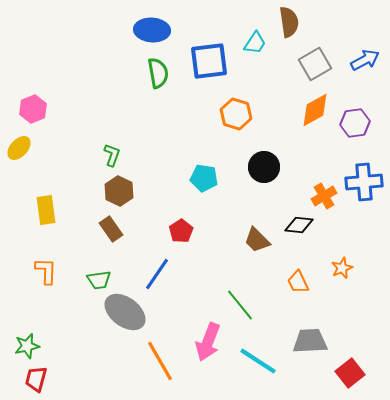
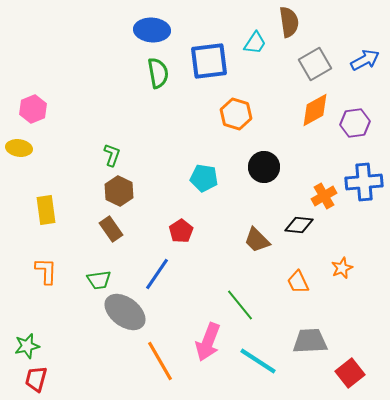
yellow ellipse: rotated 55 degrees clockwise
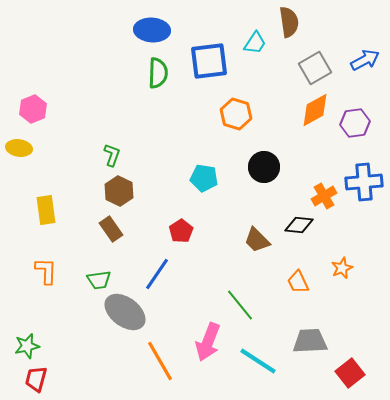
gray square: moved 4 px down
green semicircle: rotated 12 degrees clockwise
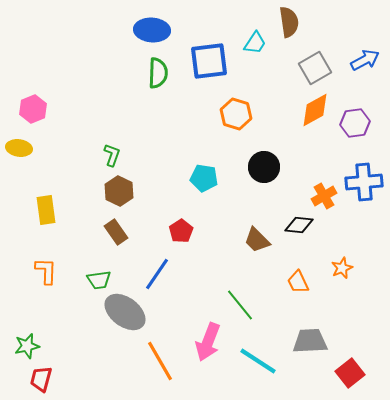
brown rectangle: moved 5 px right, 3 px down
red trapezoid: moved 5 px right
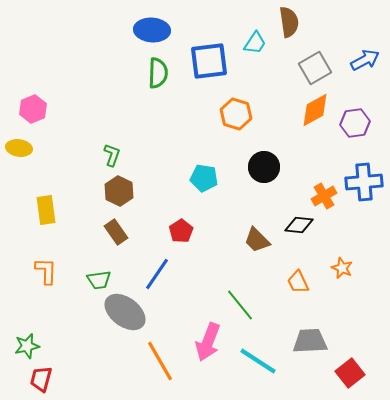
orange star: rotated 25 degrees counterclockwise
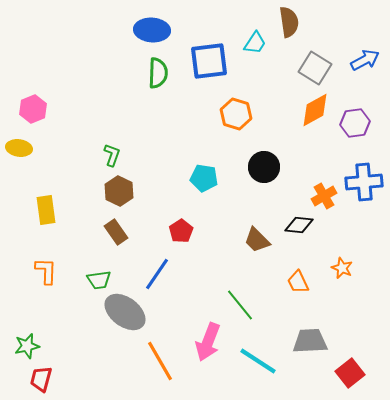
gray square: rotated 28 degrees counterclockwise
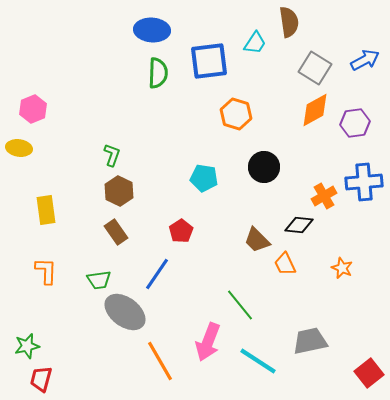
orange trapezoid: moved 13 px left, 18 px up
gray trapezoid: rotated 9 degrees counterclockwise
red square: moved 19 px right
